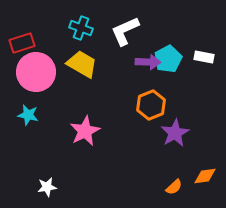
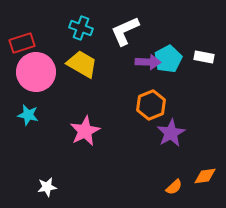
purple star: moved 4 px left
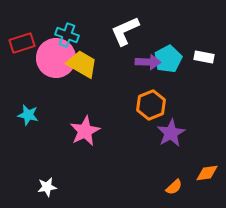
cyan cross: moved 14 px left, 7 px down
pink circle: moved 20 px right, 14 px up
orange diamond: moved 2 px right, 3 px up
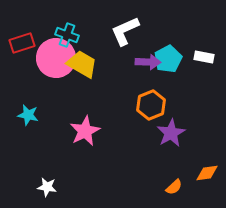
white star: rotated 18 degrees clockwise
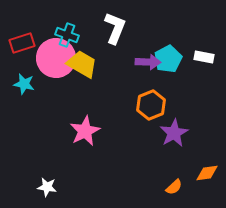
white L-shape: moved 10 px left, 3 px up; rotated 136 degrees clockwise
cyan star: moved 4 px left, 31 px up
purple star: moved 3 px right
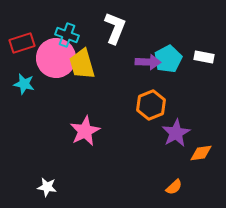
yellow trapezoid: rotated 136 degrees counterclockwise
purple star: moved 2 px right
orange diamond: moved 6 px left, 20 px up
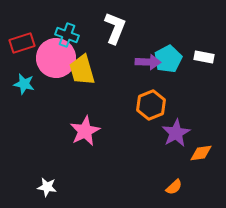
yellow trapezoid: moved 6 px down
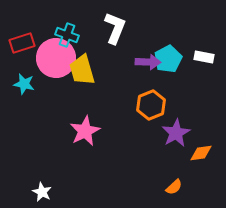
white star: moved 5 px left, 5 px down; rotated 18 degrees clockwise
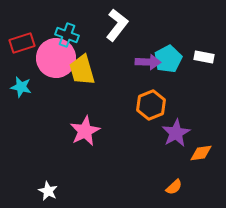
white L-shape: moved 2 px right, 3 px up; rotated 16 degrees clockwise
cyan star: moved 3 px left, 3 px down
white star: moved 6 px right, 1 px up
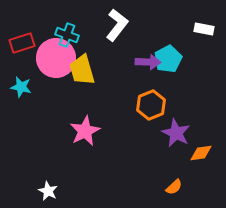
white rectangle: moved 28 px up
purple star: rotated 16 degrees counterclockwise
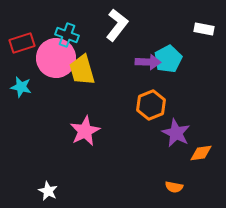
orange semicircle: rotated 54 degrees clockwise
